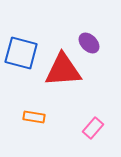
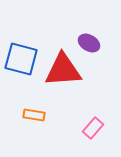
purple ellipse: rotated 15 degrees counterclockwise
blue square: moved 6 px down
orange rectangle: moved 2 px up
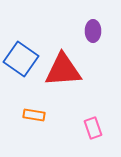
purple ellipse: moved 4 px right, 12 px up; rotated 60 degrees clockwise
blue square: rotated 20 degrees clockwise
pink rectangle: rotated 60 degrees counterclockwise
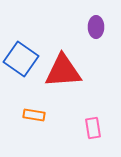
purple ellipse: moved 3 px right, 4 px up
red triangle: moved 1 px down
pink rectangle: rotated 10 degrees clockwise
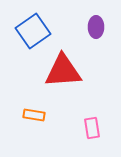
blue square: moved 12 px right, 28 px up; rotated 20 degrees clockwise
pink rectangle: moved 1 px left
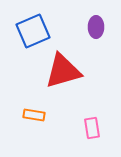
blue square: rotated 12 degrees clockwise
red triangle: rotated 12 degrees counterclockwise
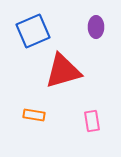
pink rectangle: moved 7 px up
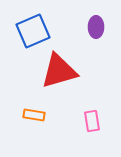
red triangle: moved 4 px left
